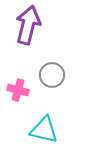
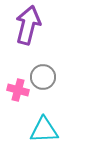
gray circle: moved 9 px left, 2 px down
cyan triangle: rotated 16 degrees counterclockwise
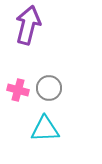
gray circle: moved 6 px right, 11 px down
cyan triangle: moved 1 px right, 1 px up
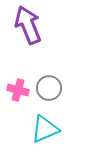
purple arrow: rotated 36 degrees counterclockwise
cyan triangle: rotated 20 degrees counterclockwise
